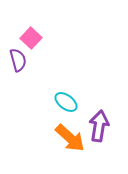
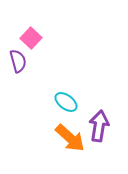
purple semicircle: moved 1 px down
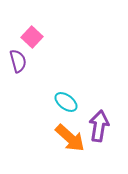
pink square: moved 1 px right, 1 px up
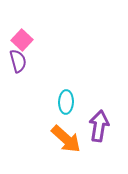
pink square: moved 10 px left, 3 px down
cyan ellipse: rotated 55 degrees clockwise
orange arrow: moved 4 px left, 1 px down
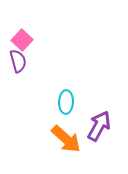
purple arrow: rotated 20 degrees clockwise
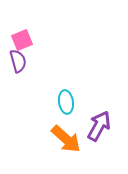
pink square: rotated 25 degrees clockwise
cyan ellipse: rotated 10 degrees counterclockwise
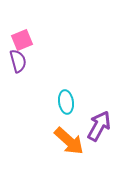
orange arrow: moved 3 px right, 2 px down
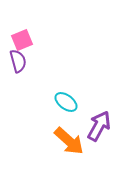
cyan ellipse: rotated 45 degrees counterclockwise
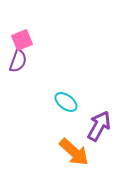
purple semicircle: rotated 35 degrees clockwise
orange arrow: moved 5 px right, 11 px down
